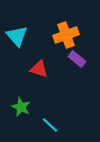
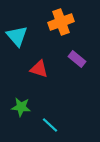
orange cross: moved 5 px left, 13 px up
green star: rotated 18 degrees counterclockwise
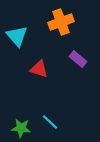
purple rectangle: moved 1 px right
green star: moved 21 px down
cyan line: moved 3 px up
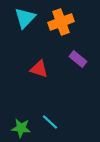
cyan triangle: moved 8 px right, 18 px up; rotated 25 degrees clockwise
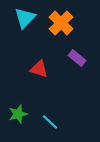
orange cross: moved 1 px down; rotated 25 degrees counterclockwise
purple rectangle: moved 1 px left, 1 px up
green star: moved 3 px left, 14 px up; rotated 24 degrees counterclockwise
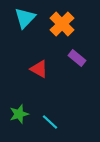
orange cross: moved 1 px right, 1 px down
red triangle: rotated 12 degrees clockwise
green star: moved 1 px right
